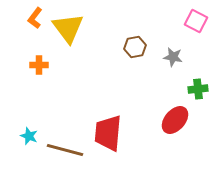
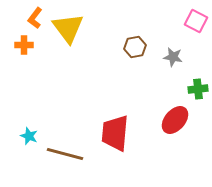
orange cross: moved 15 px left, 20 px up
red trapezoid: moved 7 px right
brown line: moved 4 px down
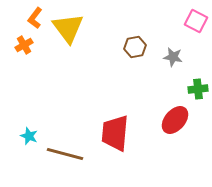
orange cross: rotated 30 degrees counterclockwise
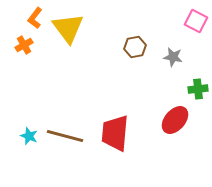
brown line: moved 18 px up
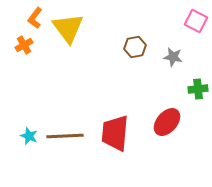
red ellipse: moved 8 px left, 2 px down
brown line: rotated 18 degrees counterclockwise
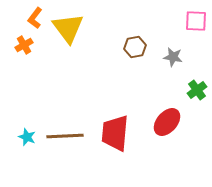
pink square: rotated 25 degrees counterclockwise
green cross: moved 1 px left, 1 px down; rotated 30 degrees counterclockwise
cyan star: moved 2 px left, 1 px down
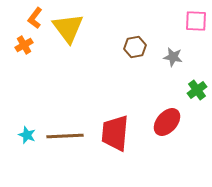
cyan star: moved 2 px up
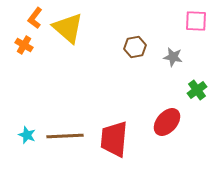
yellow triangle: rotated 12 degrees counterclockwise
orange cross: rotated 30 degrees counterclockwise
red trapezoid: moved 1 px left, 6 px down
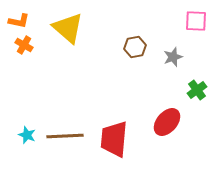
orange L-shape: moved 16 px left, 3 px down; rotated 115 degrees counterclockwise
gray star: rotated 30 degrees counterclockwise
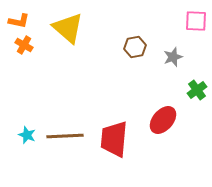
red ellipse: moved 4 px left, 2 px up
